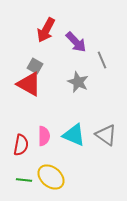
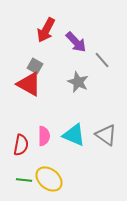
gray line: rotated 18 degrees counterclockwise
yellow ellipse: moved 2 px left, 2 px down
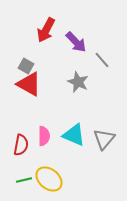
gray square: moved 9 px left
gray triangle: moved 2 px left, 4 px down; rotated 35 degrees clockwise
green line: rotated 21 degrees counterclockwise
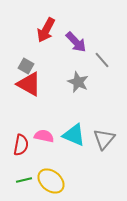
pink semicircle: rotated 78 degrees counterclockwise
yellow ellipse: moved 2 px right, 2 px down
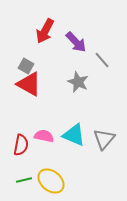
red arrow: moved 1 px left, 1 px down
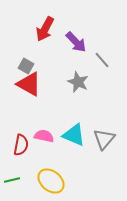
red arrow: moved 2 px up
green line: moved 12 px left
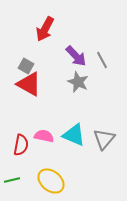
purple arrow: moved 14 px down
gray line: rotated 12 degrees clockwise
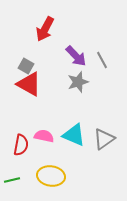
gray star: rotated 30 degrees clockwise
gray triangle: rotated 15 degrees clockwise
yellow ellipse: moved 5 px up; rotated 32 degrees counterclockwise
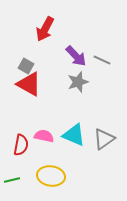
gray line: rotated 36 degrees counterclockwise
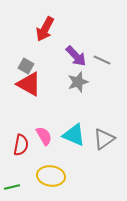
pink semicircle: rotated 48 degrees clockwise
green line: moved 7 px down
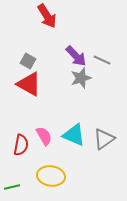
red arrow: moved 2 px right, 13 px up; rotated 60 degrees counterclockwise
gray square: moved 2 px right, 5 px up
gray star: moved 3 px right, 4 px up
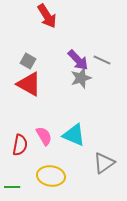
purple arrow: moved 2 px right, 4 px down
gray triangle: moved 24 px down
red semicircle: moved 1 px left
green line: rotated 14 degrees clockwise
